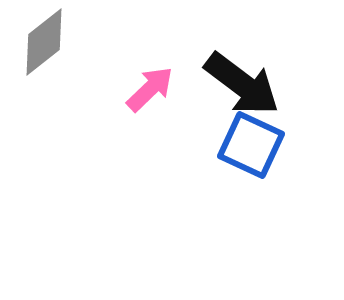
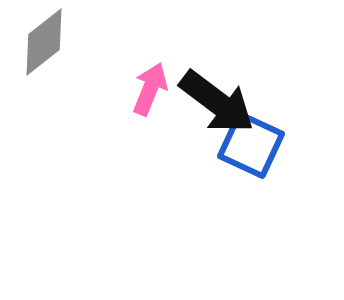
black arrow: moved 25 px left, 18 px down
pink arrow: rotated 24 degrees counterclockwise
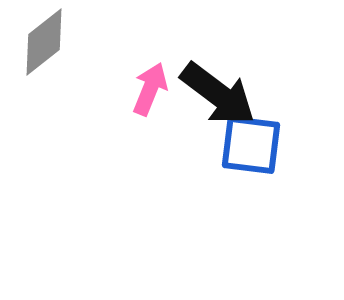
black arrow: moved 1 px right, 8 px up
blue square: rotated 18 degrees counterclockwise
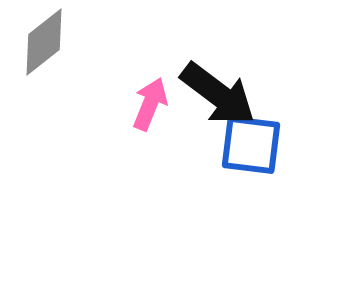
pink arrow: moved 15 px down
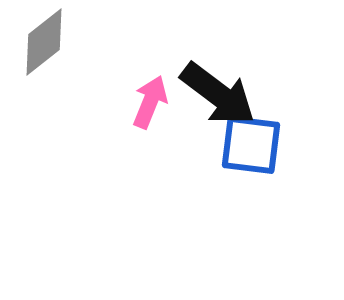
pink arrow: moved 2 px up
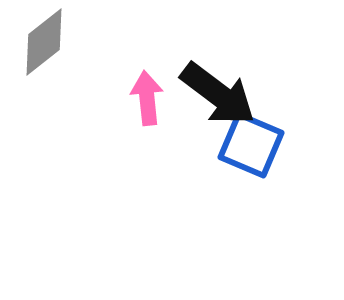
pink arrow: moved 3 px left, 4 px up; rotated 28 degrees counterclockwise
blue square: rotated 16 degrees clockwise
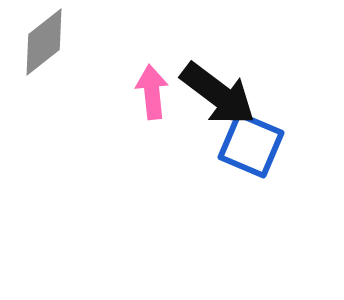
pink arrow: moved 5 px right, 6 px up
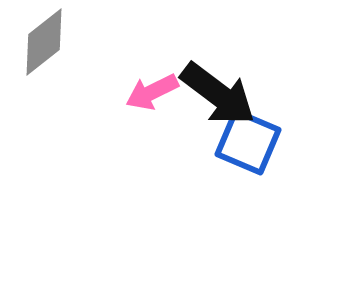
pink arrow: rotated 110 degrees counterclockwise
blue square: moved 3 px left, 3 px up
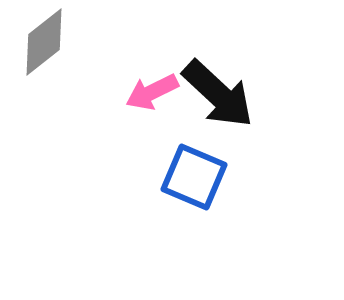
black arrow: rotated 6 degrees clockwise
blue square: moved 54 px left, 35 px down
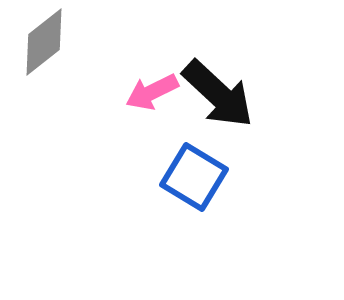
blue square: rotated 8 degrees clockwise
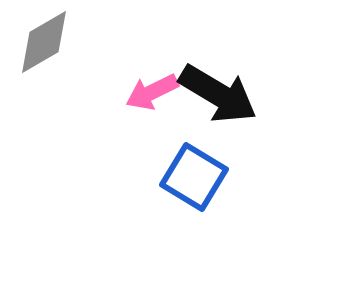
gray diamond: rotated 8 degrees clockwise
black arrow: rotated 12 degrees counterclockwise
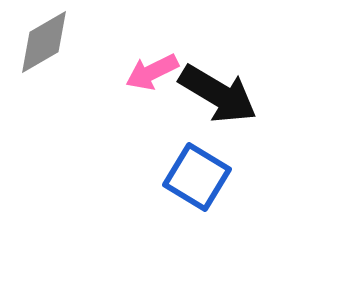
pink arrow: moved 20 px up
blue square: moved 3 px right
